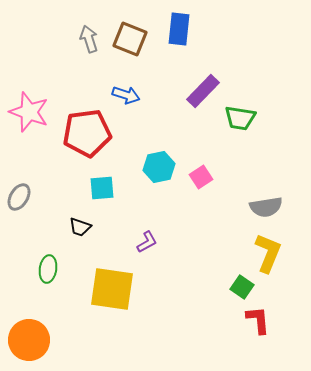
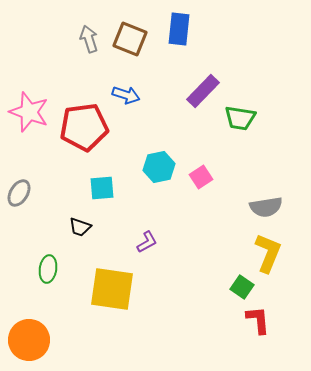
red pentagon: moved 3 px left, 6 px up
gray ellipse: moved 4 px up
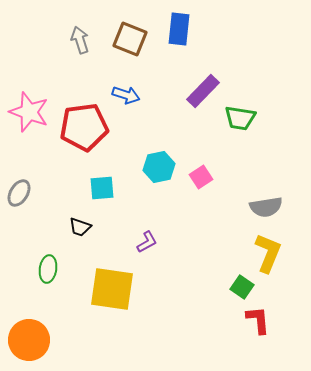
gray arrow: moved 9 px left, 1 px down
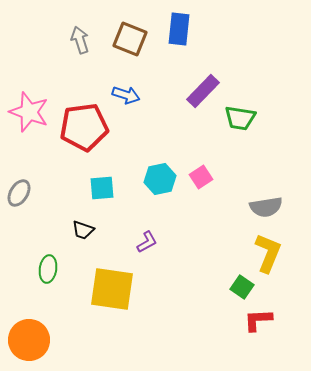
cyan hexagon: moved 1 px right, 12 px down
black trapezoid: moved 3 px right, 3 px down
red L-shape: rotated 88 degrees counterclockwise
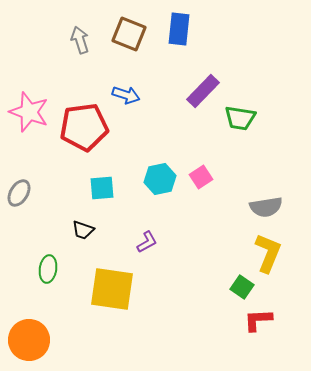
brown square: moved 1 px left, 5 px up
